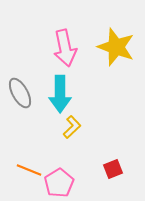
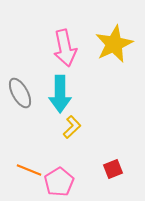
yellow star: moved 2 px left, 3 px up; rotated 27 degrees clockwise
pink pentagon: moved 1 px up
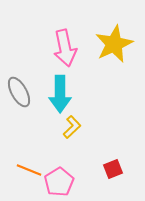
gray ellipse: moved 1 px left, 1 px up
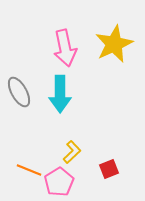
yellow L-shape: moved 25 px down
red square: moved 4 px left
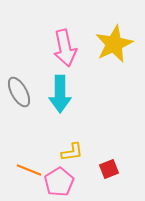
yellow L-shape: rotated 35 degrees clockwise
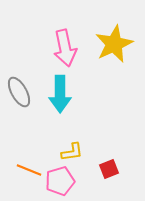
pink pentagon: moved 1 px right, 1 px up; rotated 16 degrees clockwise
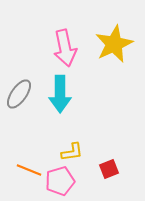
gray ellipse: moved 2 px down; rotated 64 degrees clockwise
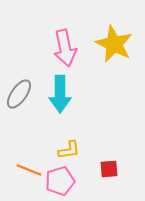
yellow star: rotated 21 degrees counterclockwise
yellow L-shape: moved 3 px left, 2 px up
red square: rotated 18 degrees clockwise
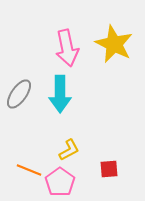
pink arrow: moved 2 px right
yellow L-shape: rotated 20 degrees counterclockwise
pink pentagon: moved 1 px down; rotated 20 degrees counterclockwise
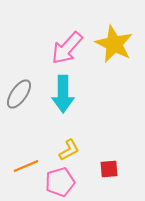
pink arrow: rotated 54 degrees clockwise
cyan arrow: moved 3 px right
orange line: moved 3 px left, 4 px up; rotated 45 degrees counterclockwise
pink pentagon: rotated 20 degrees clockwise
